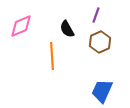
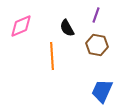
black semicircle: moved 1 px up
brown hexagon: moved 3 px left, 3 px down; rotated 25 degrees counterclockwise
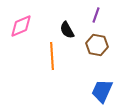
black semicircle: moved 2 px down
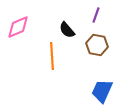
pink diamond: moved 3 px left, 1 px down
black semicircle: rotated 12 degrees counterclockwise
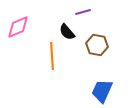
purple line: moved 13 px left, 3 px up; rotated 56 degrees clockwise
black semicircle: moved 2 px down
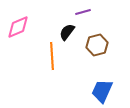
black semicircle: rotated 78 degrees clockwise
brown hexagon: rotated 25 degrees counterclockwise
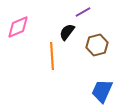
purple line: rotated 14 degrees counterclockwise
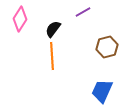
pink diamond: moved 2 px right, 8 px up; rotated 35 degrees counterclockwise
black semicircle: moved 14 px left, 3 px up
brown hexagon: moved 10 px right, 2 px down
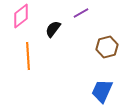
purple line: moved 2 px left, 1 px down
pink diamond: moved 1 px right, 3 px up; rotated 20 degrees clockwise
orange line: moved 24 px left
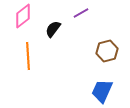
pink diamond: moved 2 px right
brown hexagon: moved 4 px down
